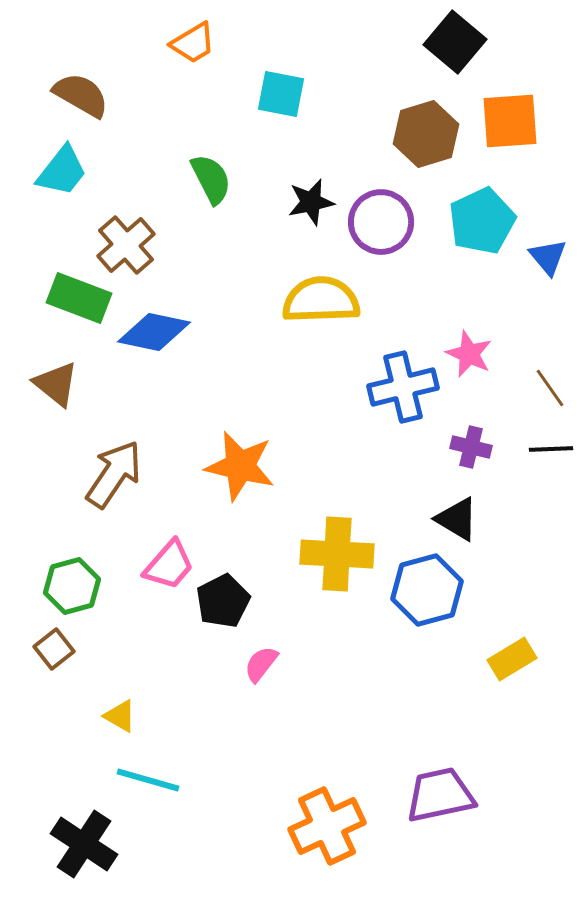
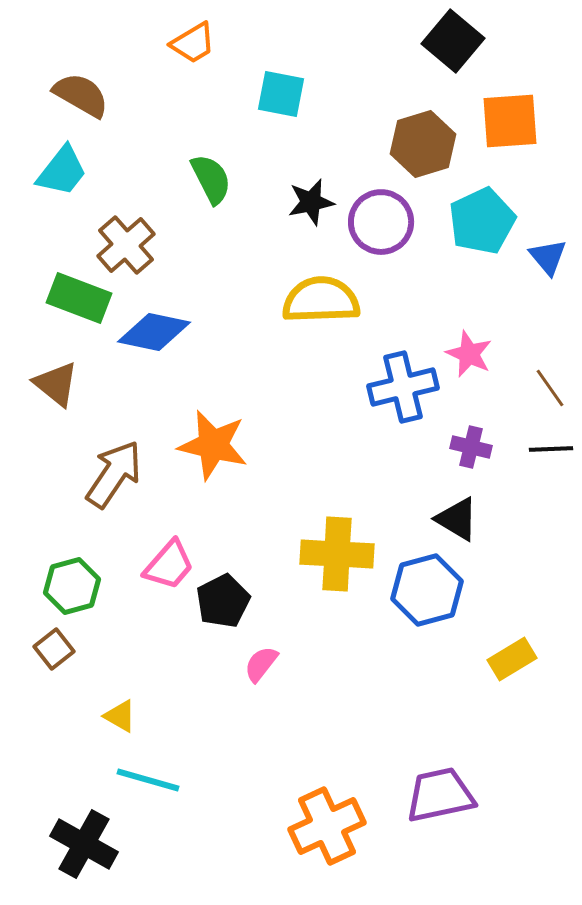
black square: moved 2 px left, 1 px up
brown hexagon: moved 3 px left, 10 px down
orange star: moved 27 px left, 21 px up
black cross: rotated 4 degrees counterclockwise
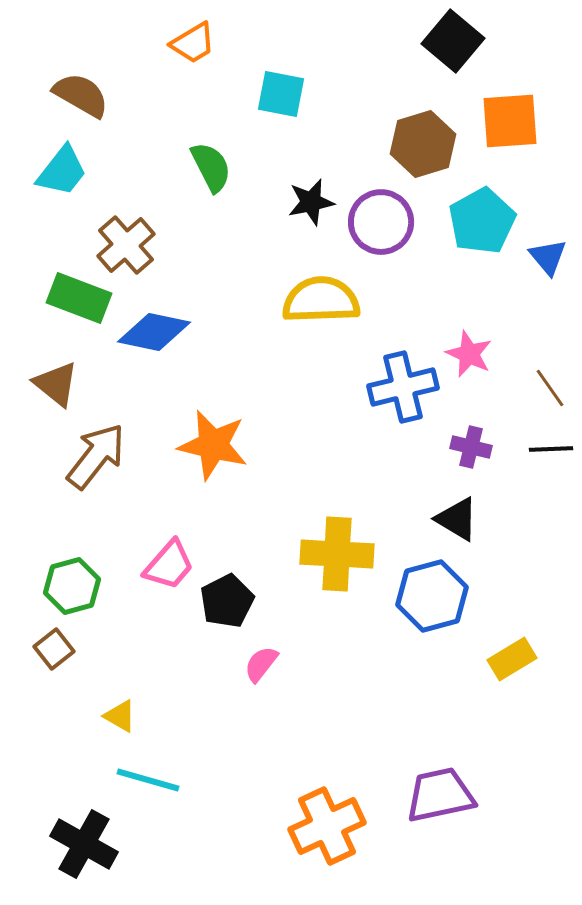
green semicircle: moved 12 px up
cyan pentagon: rotated 4 degrees counterclockwise
brown arrow: moved 18 px left, 18 px up; rotated 4 degrees clockwise
blue hexagon: moved 5 px right, 6 px down
black pentagon: moved 4 px right
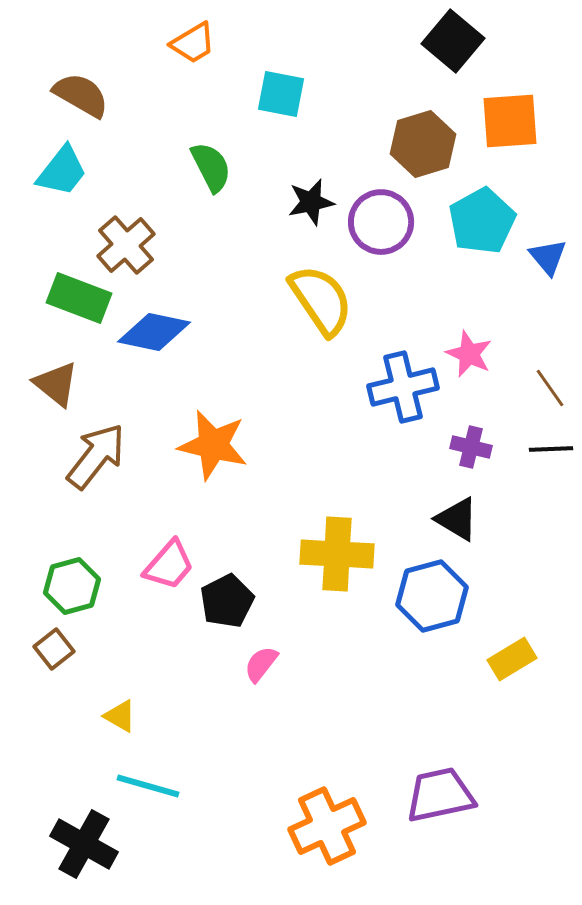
yellow semicircle: rotated 58 degrees clockwise
cyan line: moved 6 px down
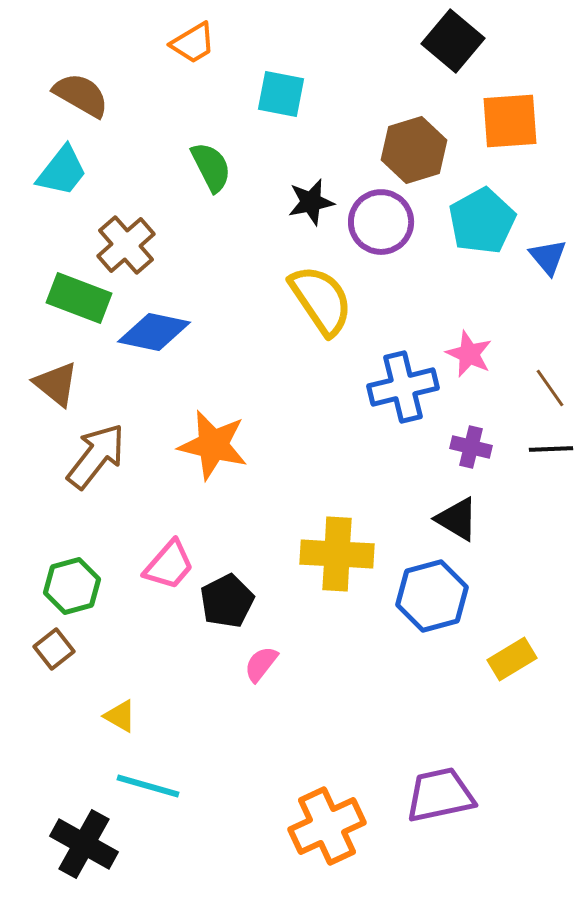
brown hexagon: moved 9 px left, 6 px down
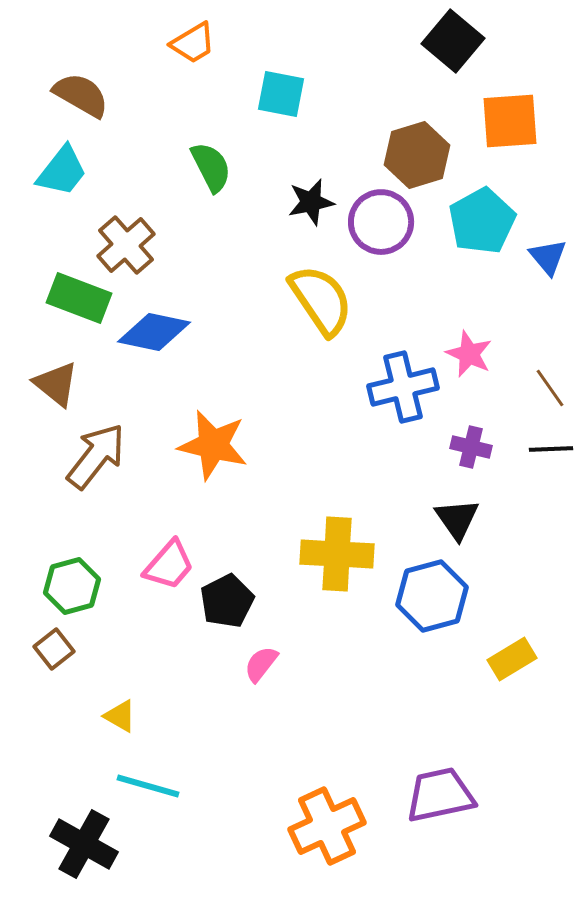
brown hexagon: moved 3 px right, 5 px down
black triangle: rotated 24 degrees clockwise
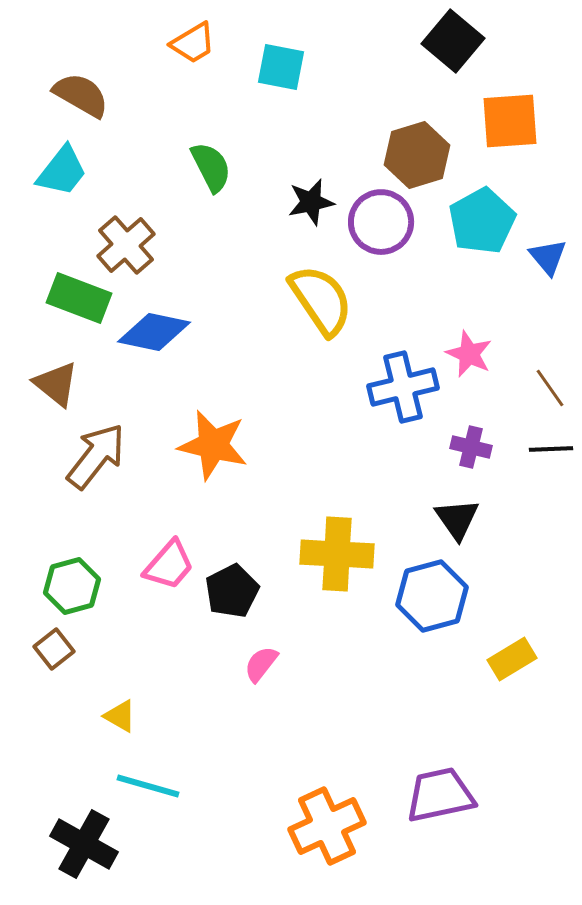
cyan square: moved 27 px up
black pentagon: moved 5 px right, 10 px up
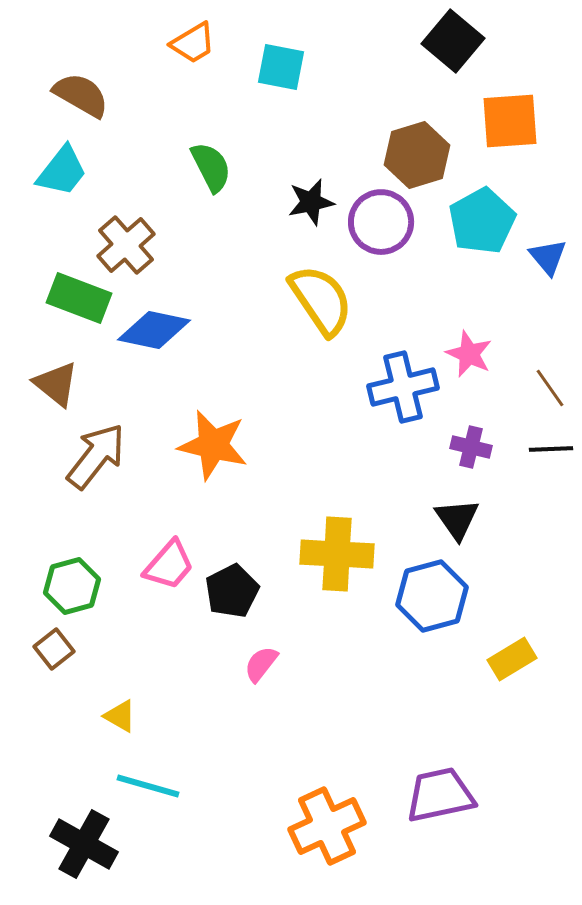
blue diamond: moved 2 px up
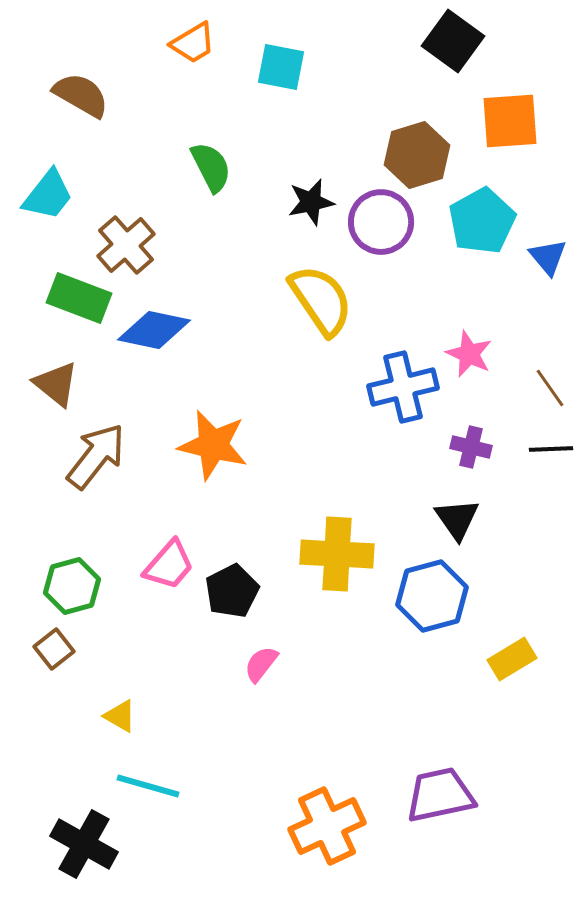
black square: rotated 4 degrees counterclockwise
cyan trapezoid: moved 14 px left, 24 px down
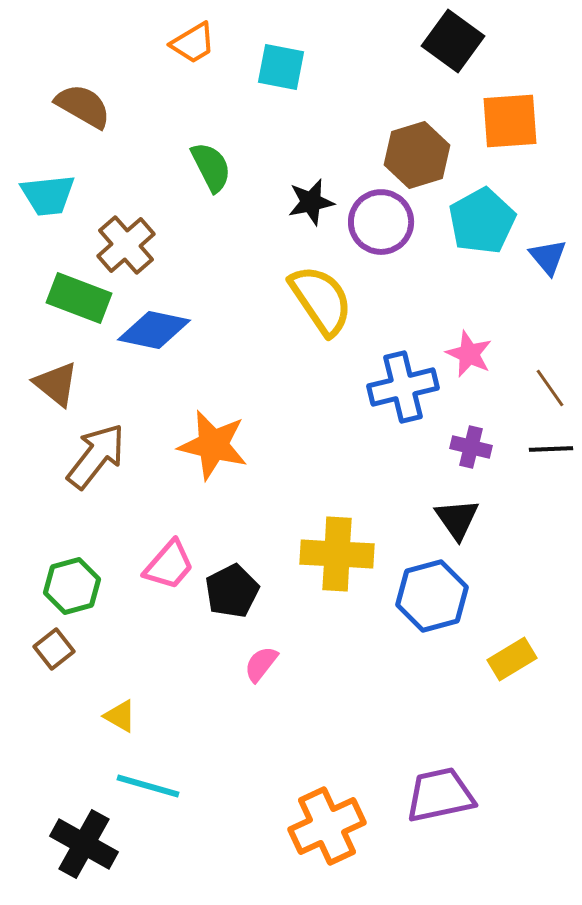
brown semicircle: moved 2 px right, 11 px down
cyan trapezoid: rotated 46 degrees clockwise
